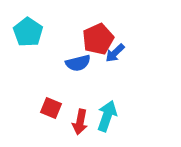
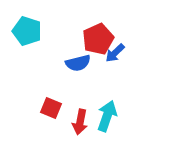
cyan pentagon: moved 1 px left, 1 px up; rotated 16 degrees counterclockwise
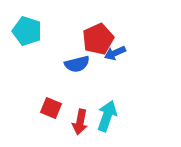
blue arrow: rotated 20 degrees clockwise
blue semicircle: moved 1 px left, 1 px down
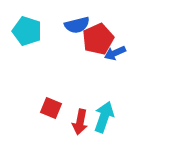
blue semicircle: moved 39 px up
cyan arrow: moved 3 px left, 1 px down
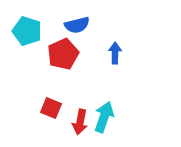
red pentagon: moved 35 px left, 15 px down
blue arrow: rotated 115 degrees clockwise
